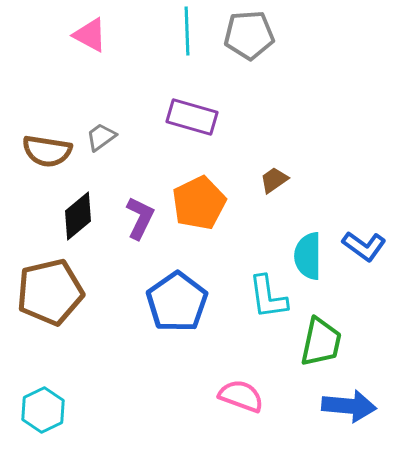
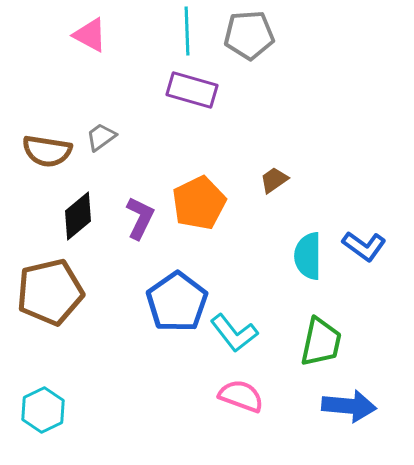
purple rectangle: moved 27 px up
cyan L-shape: moved 34 px left, 36 px down; rotated 30 degrees counterclockwise
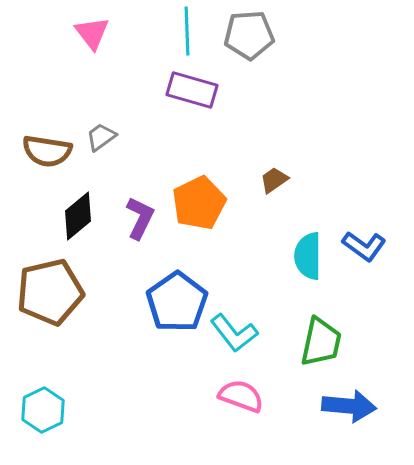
pink triangle: moved 2 px right, 2 px up; rotated 24 degrees clockwise
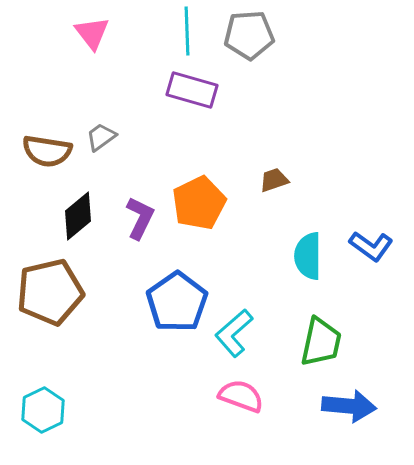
brown trapezoid: rotated 16 degrees clockwise
blue L-shape: moved 7 px right
cyan L-shape: rotated 87 degrees clockwise
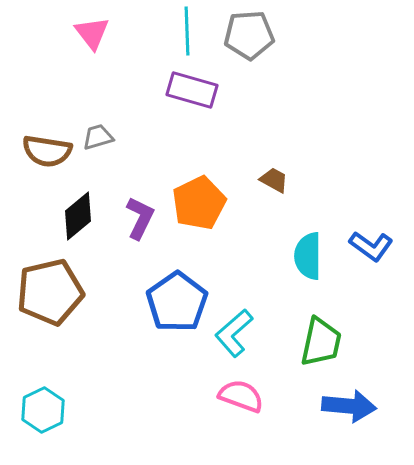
gray trapezoid: moved 3 px left; rotated 20 degrees clockwise
brown trapezoid: rotated 48 degrees clockwise
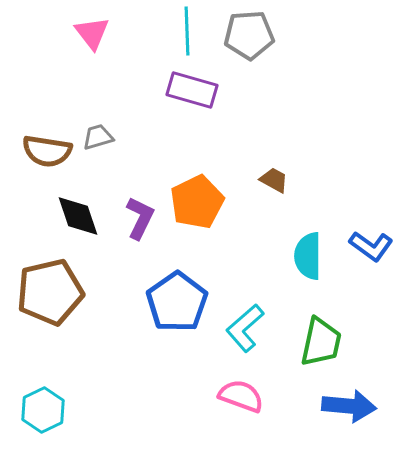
orange pentagon: moved 2 px left, 1 px up
black diamond: rotated 69 degrees counterclockwise
cyan L-shape: moved 11 px right, 5 px up
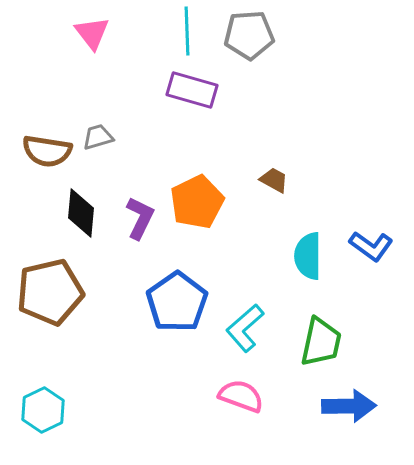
black diamond: moved 3 px right, 3 px up; rotated 24 degrees clockwise
blue arrow: rotated 6 degrees counterclockwise
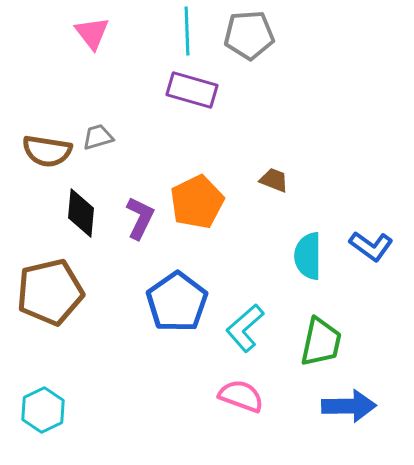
brown trapezoid: rotated 8 degrees counterclockwise
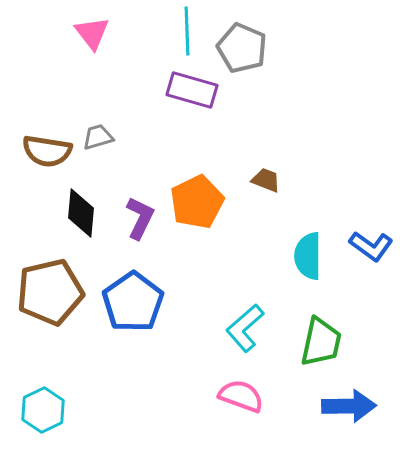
gray pentagon: moved 7 px left, 13 px down; rotated 27 degrees clockwise
brown trapezoid: moved 8 px left
blue pentagon: moved 44 px left
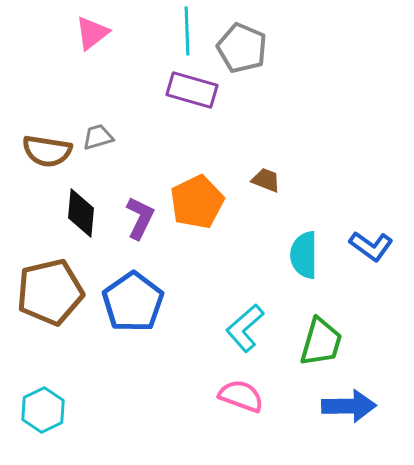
pink triangle: rotated 30 degrees clockwise
cyan semicircle: moved 4 px left, 1 px up
green trapezoid: rotated 4 degrees clockwise
